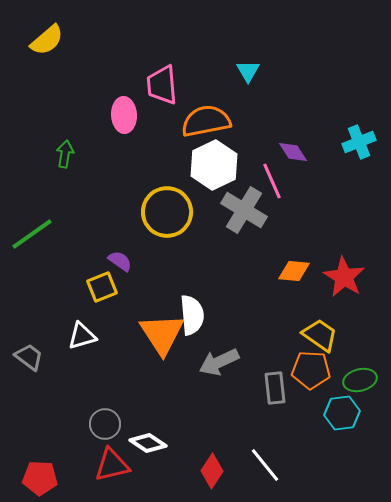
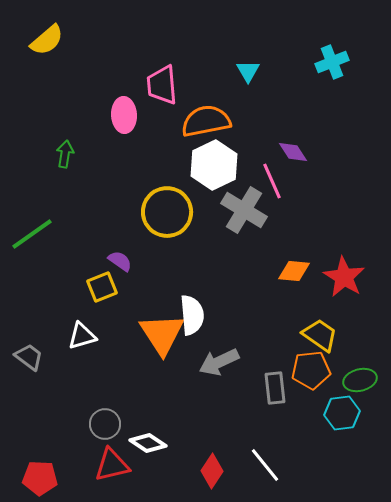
cyan cross: moved 27 px left, 80 px up
orange pentagon: rotated 9 degrees counterclockwise
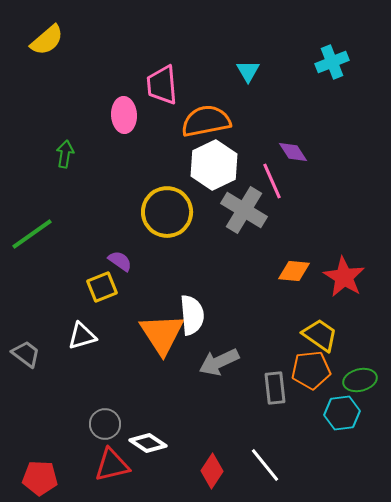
gray trapezoid: moved 3 px left, 3 px up
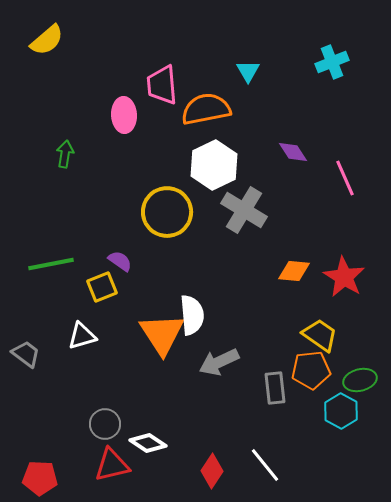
orange semicircle: moved 12 px up
pink line: moved 73 px right, 3 px up
green line: moved 19 px right, 30 px down; rotated 24 degrees clockwise
cyan hexagon: moved 1 px left, 2 px up; rotated 24 degrees counterclockwise
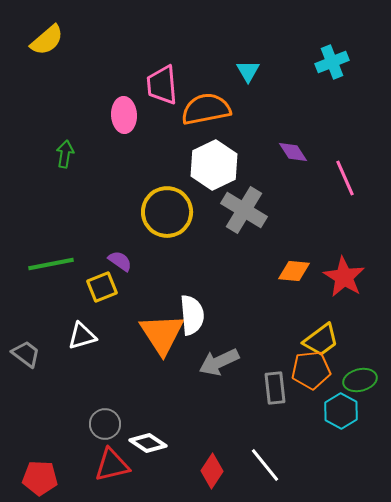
yellow trapezoid: moved 1 px right, 5 px down; rotated 108 degrees clockwise
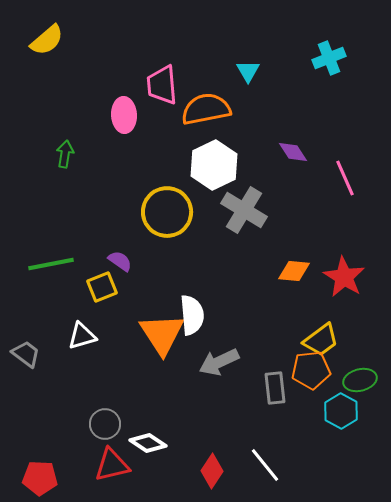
cyan cross: moved 3 px left, 4 px up
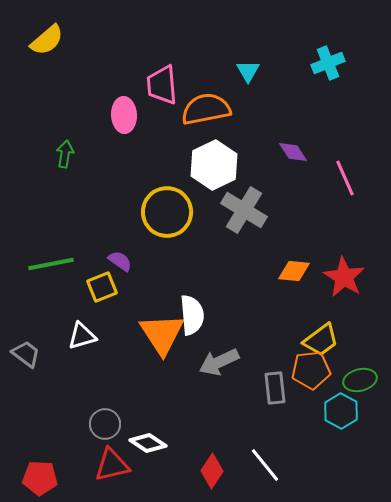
cyan cross: moved 1 px left, 5 px down
